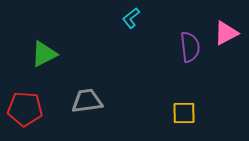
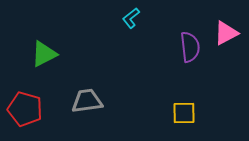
red pentagon: rotated 12 degrees clockwise
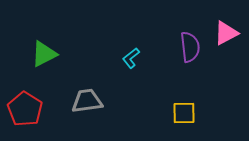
cyan L-shape: moved 40 px down
red pentagon: rotated 16 degrees clockwise
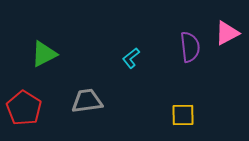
pink triangle: moved 1 px right
red pentagon: moved 1 px left, 1 px up
yellow square: moved 1 px left, 2 px down
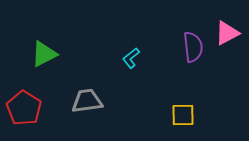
purple semicircle: moved 3 px right
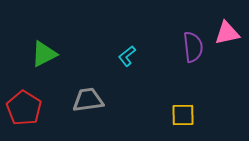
pink triangle: rotated 16 degrees clockwise
cyan L-shape: moved 4 px left, 2 px up
gray trapezoid: moved 1 px right, 1 px up
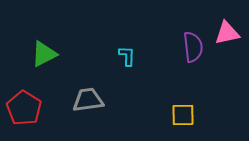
cyan L-shape: rotated 130 degrees clockwise
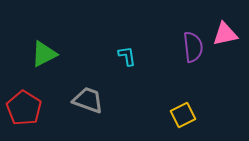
pink triangle: moved 2 px left, 1 px down
cyan L-shape: rotated 10 degrees counterclockwise
gray trapezoid: rotated 28 degrees clockwise
yellow square: rotated 25 degrees counterclockwise
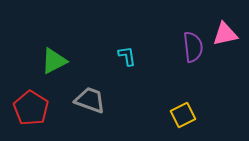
green triangle: moved 10 px right, 7 px down
gray trapezoid: moved 2 px right
red pentagon: moved 7 px right
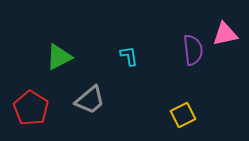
purple semicircle: moved 3 px down
cyan L-shape: moved 2 px right
green triangle: moved 5 px right, 4 px up
gray trapezoid: rotated 120 degrees clockwise
